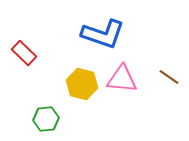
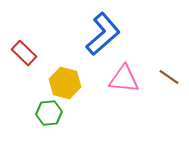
blue L-shape: rotated 60 degrees counterclockwise
pink triangle: moved 2 px right
yellow hexagon: moved 17 px left, 1 px up
green hexagon: moved 3 px right, 6 px up
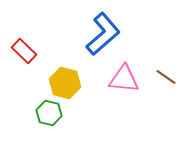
red rectangle: moved 2 px up
brown line: moved 3 px left
green hexagon: rotated 20 degrees clockwise
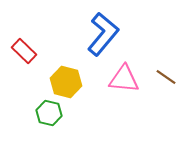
blue L-shape: rotated 9 degrees counterclockwise
yellow hexagon: moved 1 px right, 1 px up
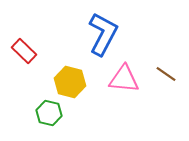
blue L-shape: rotated 12 degrees counterclockwise
brown line: moved 3 px up
yellow hexagon: moved 4 px right
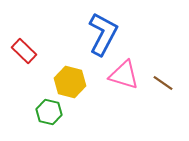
brown line: moved 3 px left, 9 px down
pink triangle: moved 4 px up; rotated 12 degrees clockwise
green hexagon: moved 1 px up
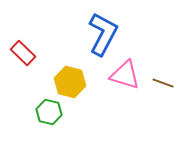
red rectangle: moved 1 px left, 2 px down
pink triangle: moved 1 px right
brown line: rotated 15 degrees counterclockwise
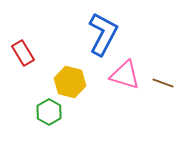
red rectangle: rotated 15 degrees clockwise
green hexagon: rotated 15 degrees clockwise
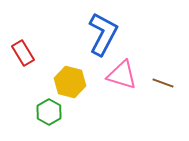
pink triangle: moved 3 px left
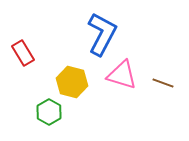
blue L-shape: moved 1 px left
yellow hexagon: moved 2 px right
